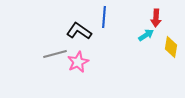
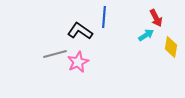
red arrow: rotated 30 degrees counterclockwise
black L-shape: moved 1 px right
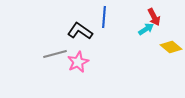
red arrow: moved 2 px left, 1 px up
cyan arrow: moved 6 px up
yellow diamond: rotated 60 degrees counterclockwise
